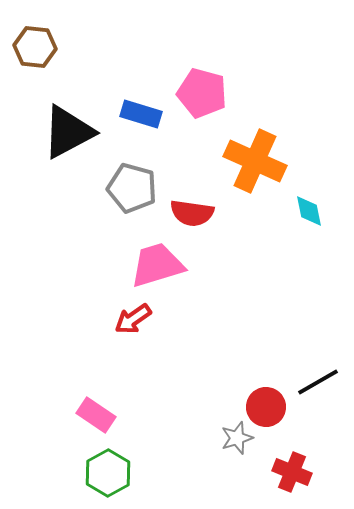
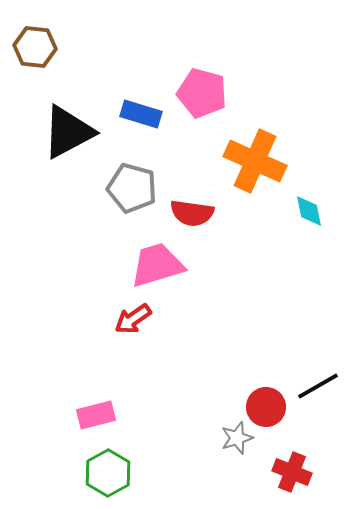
black line: moved 4 px down
pink rectangle: rotated 48 degrees counterclockwise
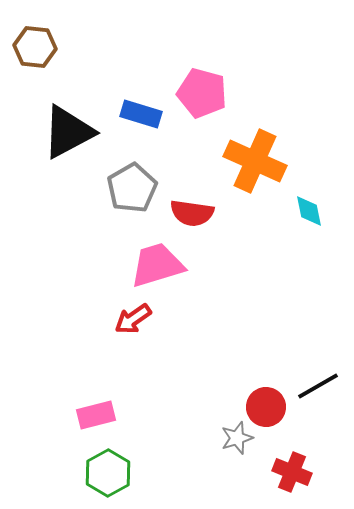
gray pentagon: rotated 27 degrees clockwise
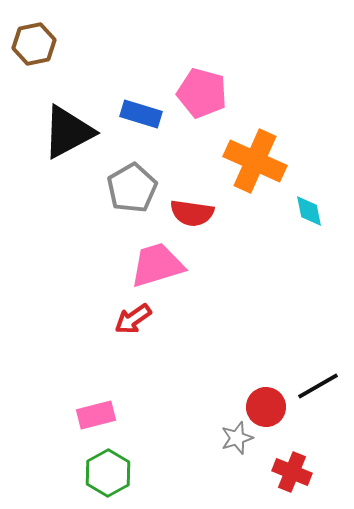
brown hexagon: moved 1 px left, 3 px up; rotated 18 degrees counterclockwise
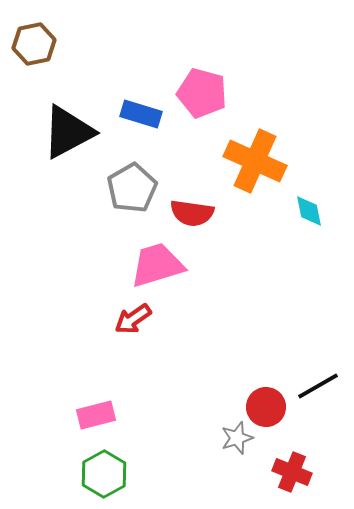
green hexagon: moved 4 px left, 1 px down
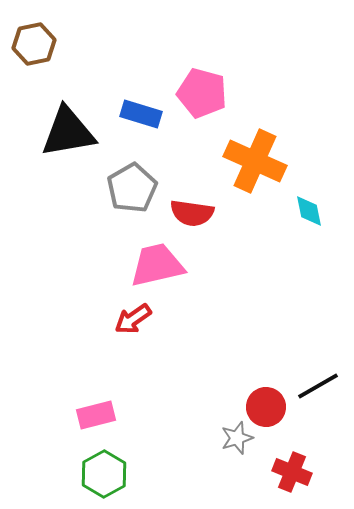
black triangle: rotated 18 degrees clockwise
pink trapezoid: rotated 4 degrees clockwise
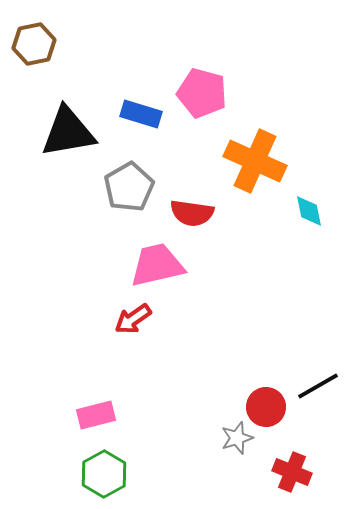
gray pentagon: moved 3 px left, 1 px up
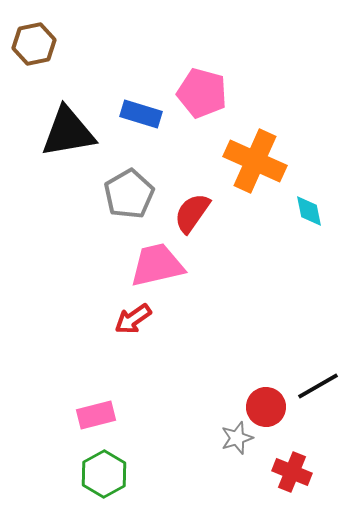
gray pentagon: moved 7 px down
red semicircle: rotated 117 degrees clockwise
